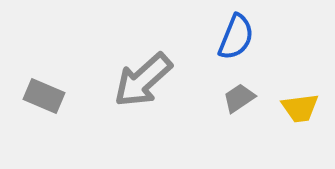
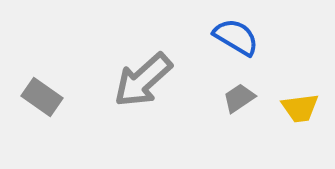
blue semicircle: rotated 81 degrees counterclockwise
gray rectangle: moved 2 px left, 1 px down; rotated 12 degrees clockwise
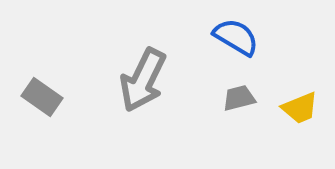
gray arrow: rotated 22 degrees counterclockwise
gray trapezoid: rotated 20 degrees clockwise
yellow trapezoid: rotated 15 degrees counterclockwise
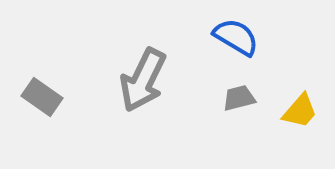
yellow trapezoid: moved 3 px down; rotated 27 degrees counterclockwise
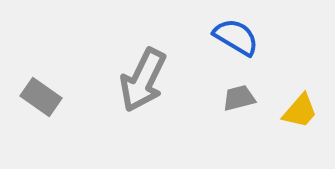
gray rectangle: moved 1 px left
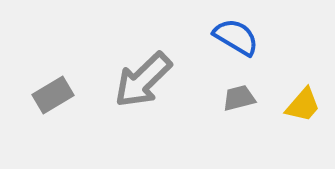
gray arrow: rotated 20 degrees clockwise
gray rectangle: moved 12 px right, 2 px up; rotated 66 degrees counterclockwise
yellow trapezoid: moved 3 px right, 6 px up
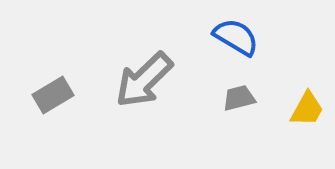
gray arrow: moved 1 px right
yellow trapezoid: moved 4 px right, 4 px down; rotated 12 degrees counterclockwise
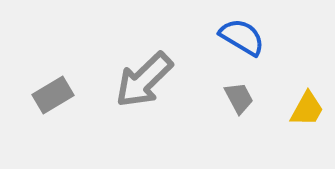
blue semicircle: moved 6 px right
gray trapezoid: rotated 76 degrees clockwise
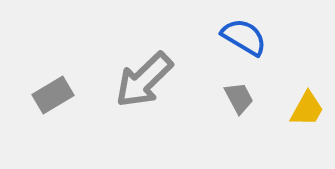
blue semicircle: moved 2 px right
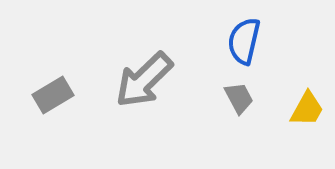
blue semicircle: moved 4 px down; rotated 108 degrees counterclockwise
